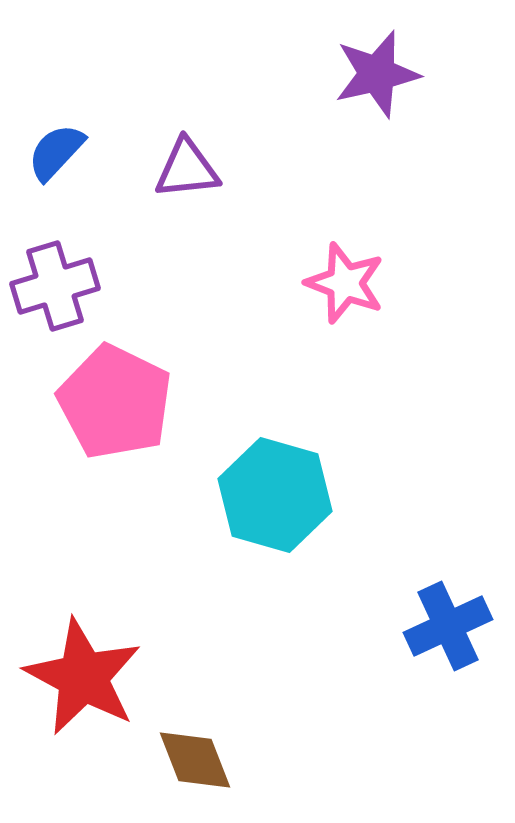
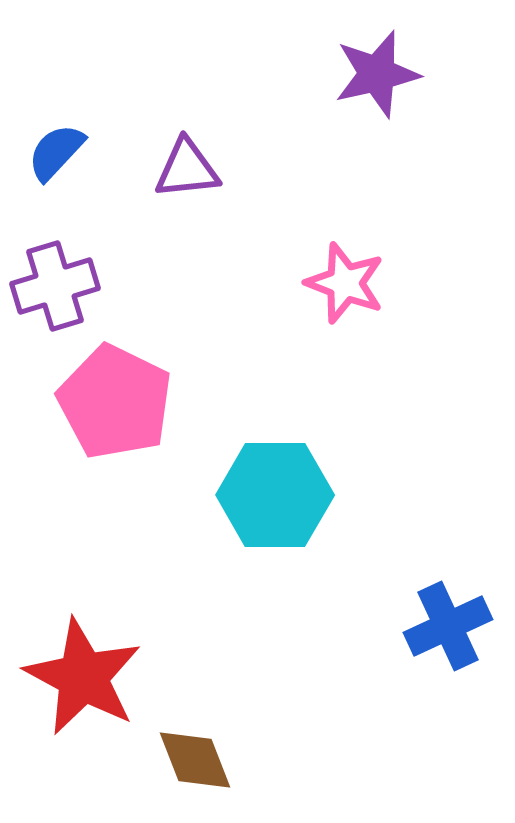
cyan hexagon: rotated 16 degrees counterclockwise
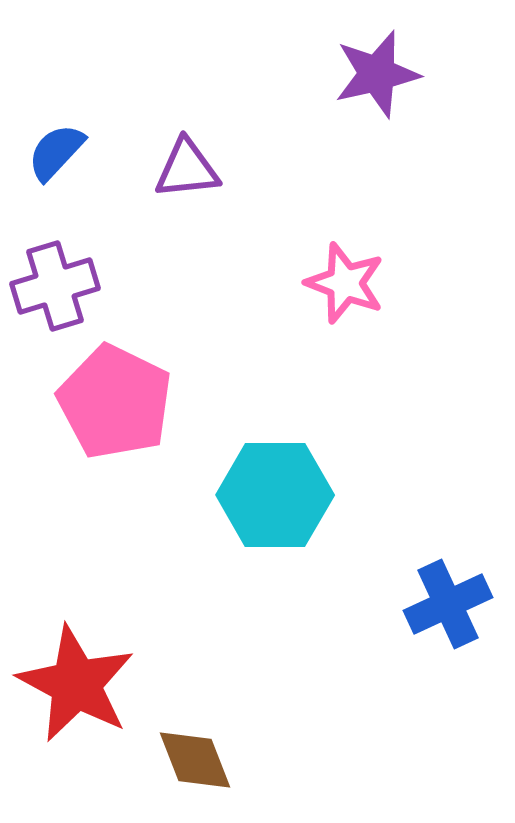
blue cross: moved 22 px up
red star: moved 7 px left, 7 px down
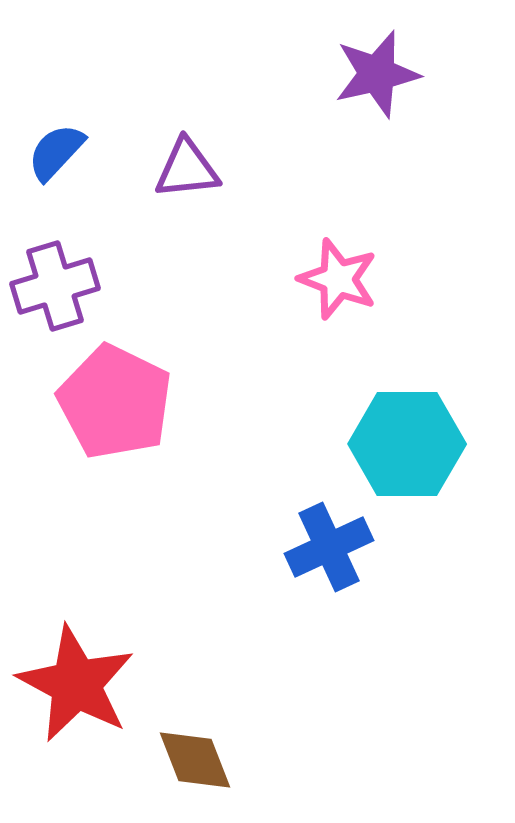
pink star: moved 7 px left, 4 px up
cyan hexagon: moved 132 px right, 51 px up
blue cross: moved 119 px left, 57 px up
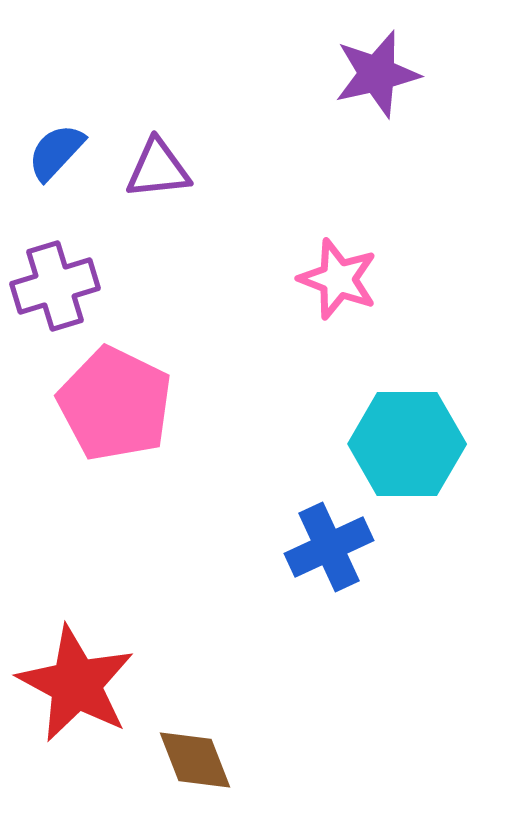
purple triangle: moved 29 px left
pink pentagon: moved 2 px down
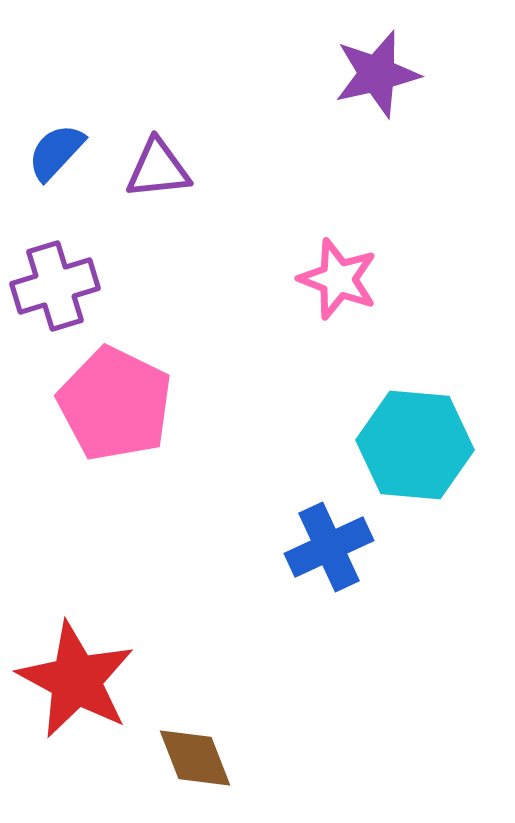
cyan hexagon: moved 8 px right, 1 px down; rotated 5 degrees clockwise
red star: moved 4 px up
brown diamond: moved 2 px up
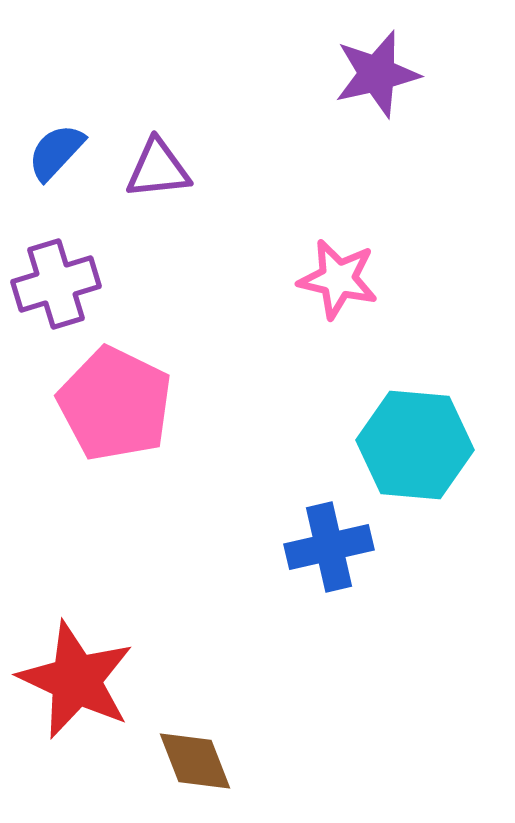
pink star: rotated 8 degrees counterclockwise
purple cross: moved 1 px right, 2 px up
blue cross: rotated 12 degrees clockwise
red star: rotated 3 degrees counterclockwise
brown diamond: moved 3 px down
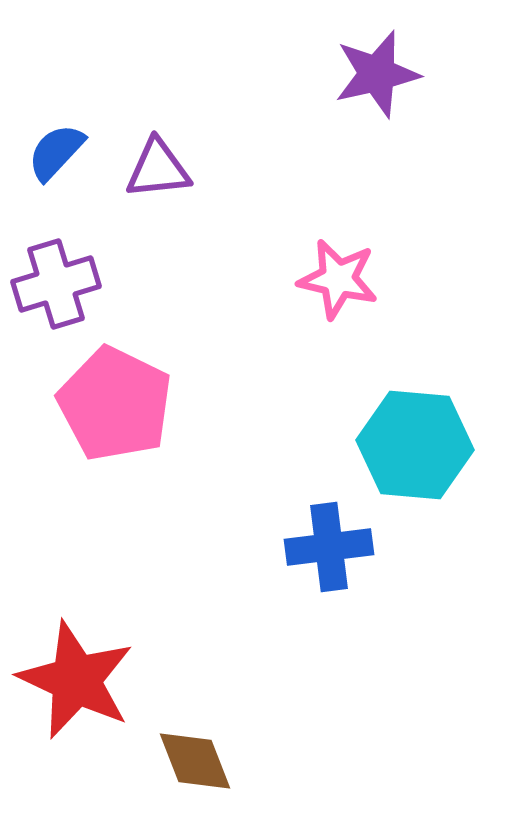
blue cross: rotated 6 degrees clockwise
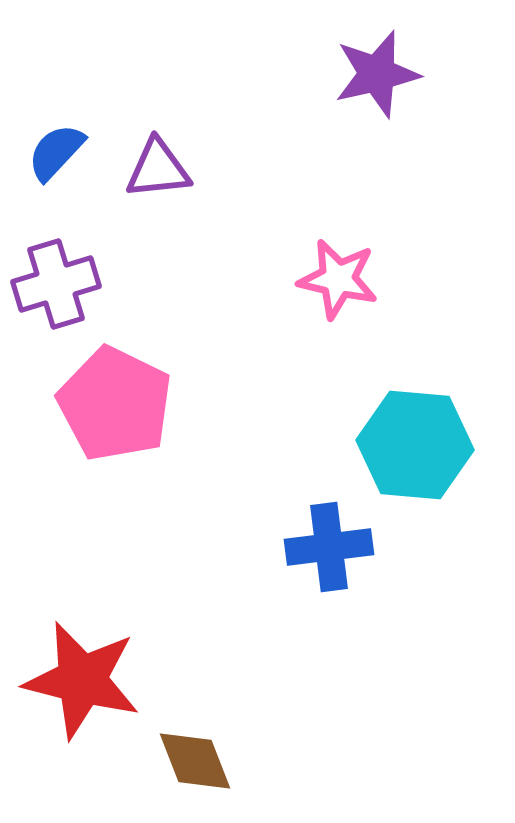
red star: moved 6 px right; rotated 11 degrees counterclockwise
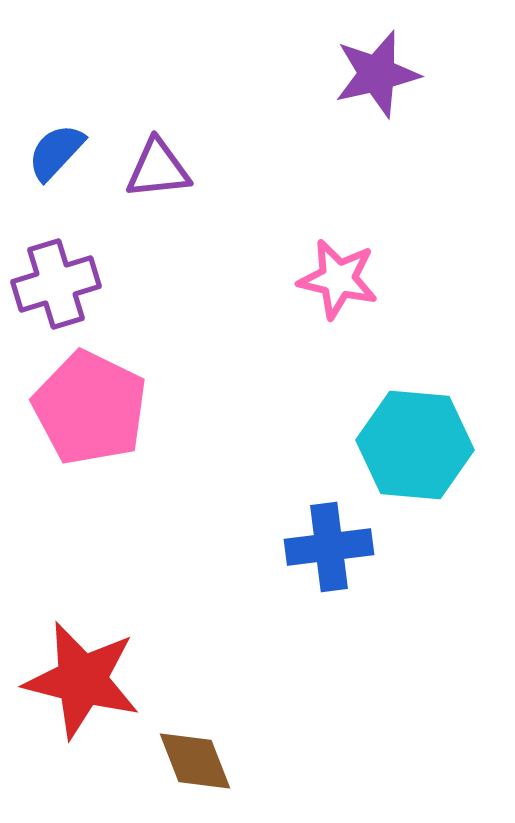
pink pentagon: moved 25 px left, 4 px down
